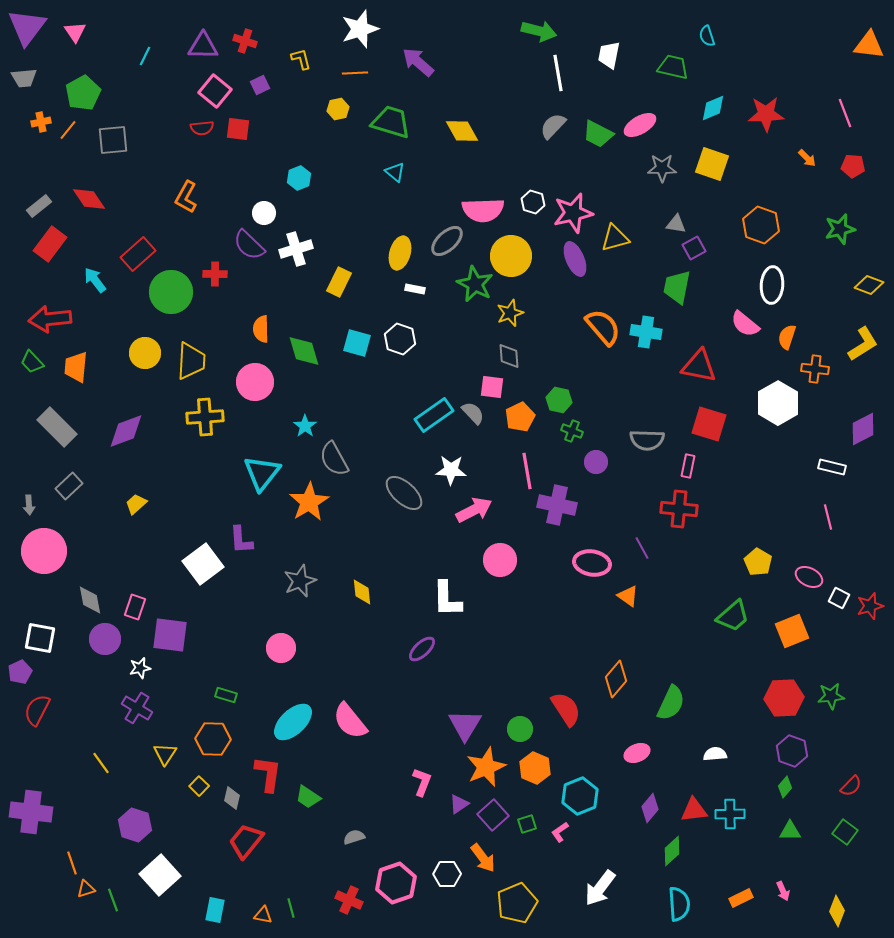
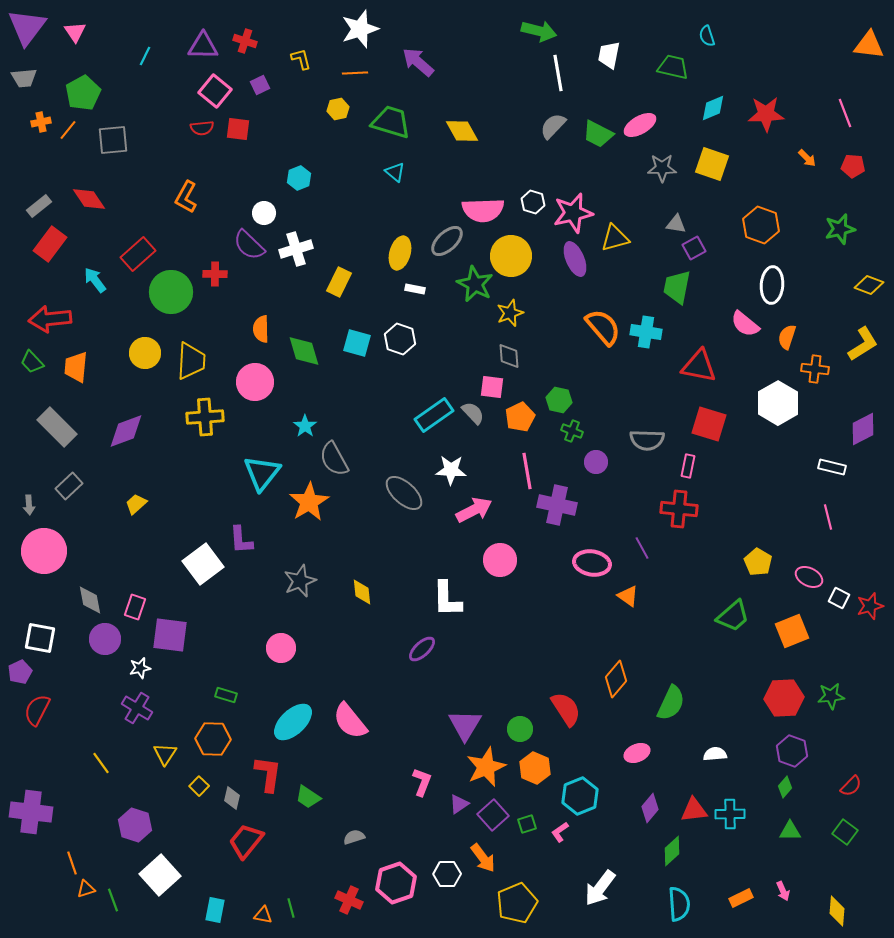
yellow diamond at (837, 911): rotated 16 degrees counterclockwise
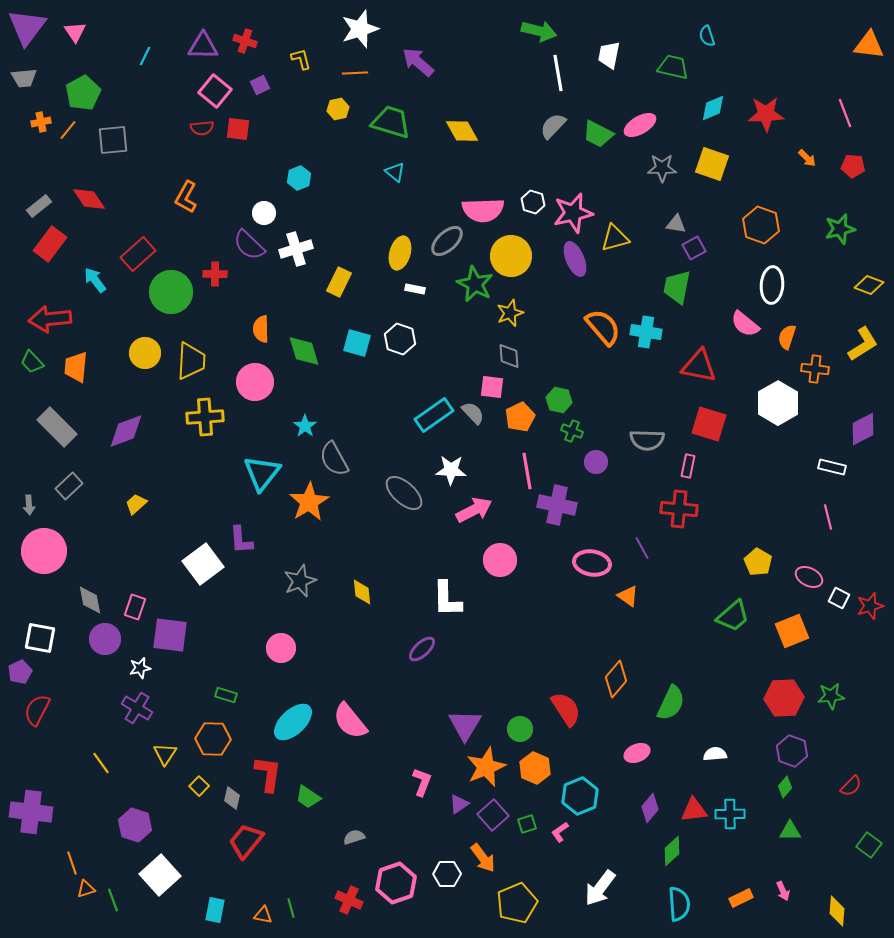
green square at (845, 832): moved 24 px right, 13 px down
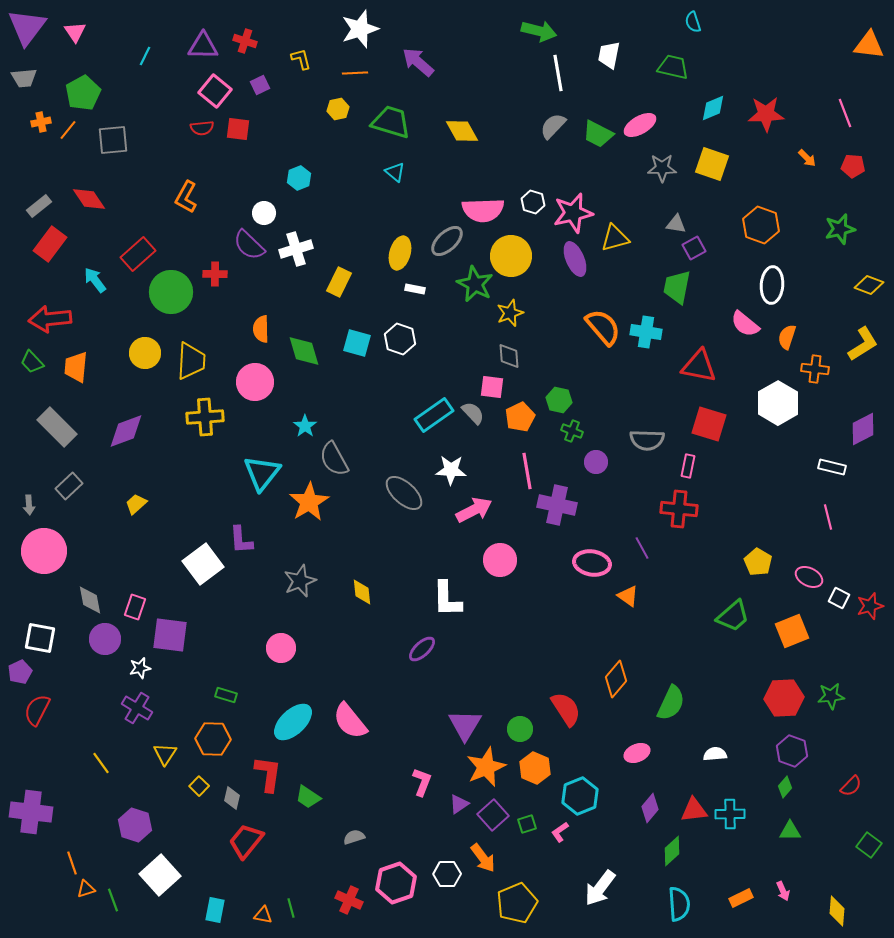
cyan semicircle at (707, 36): moved 14 px left, 14 px up
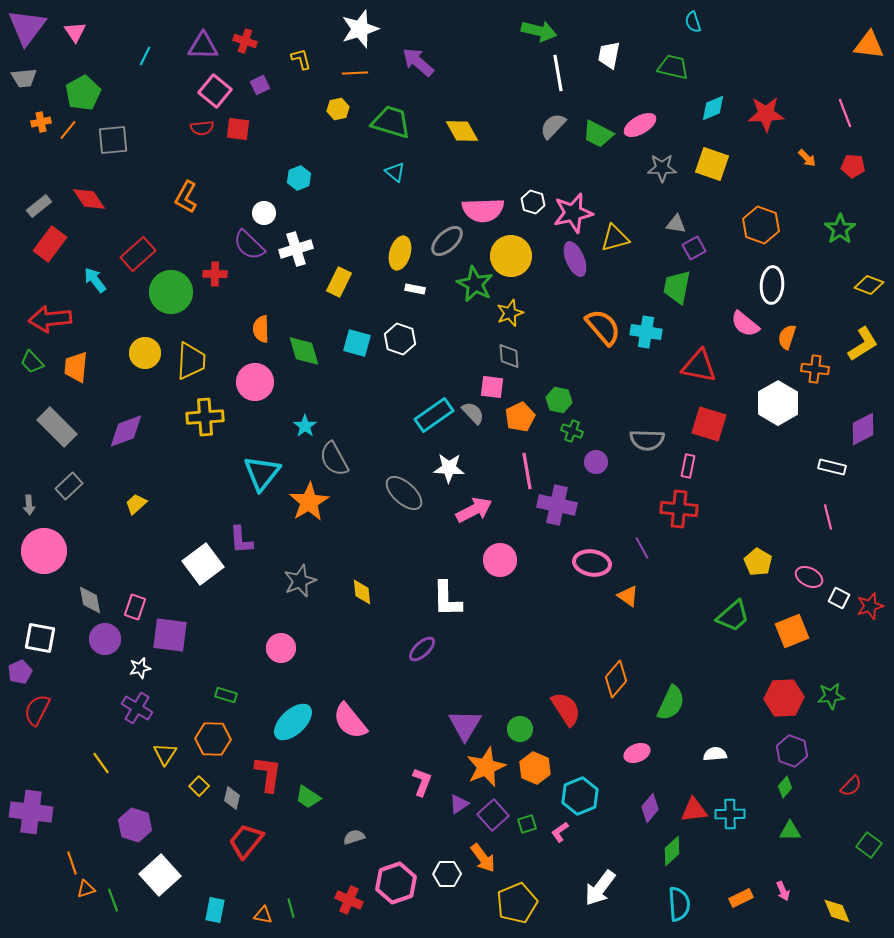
green star at (840, 229): rotated 20 degrees counterclockwise
white star at (451, 470): moved 2 px left, 2 px up
yellow diamond at (837, 911): rotated 28 degrees counterclockwise
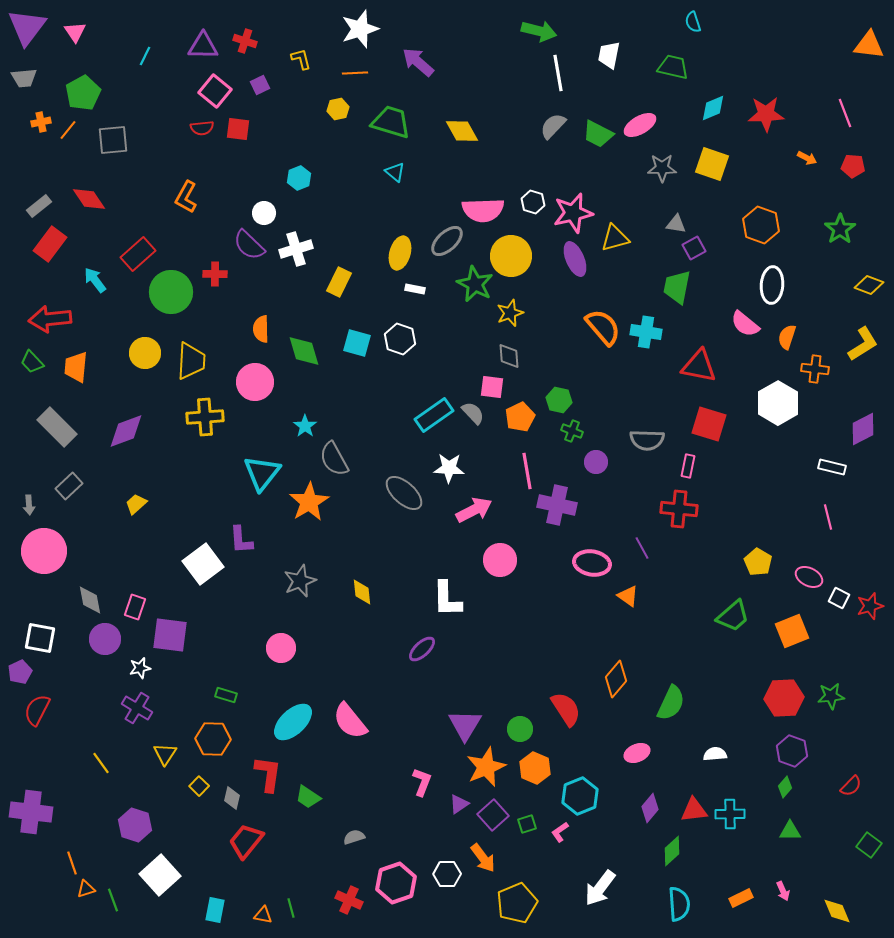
orange arrow at (807, 158): rotated 18 degrees counterclockwise
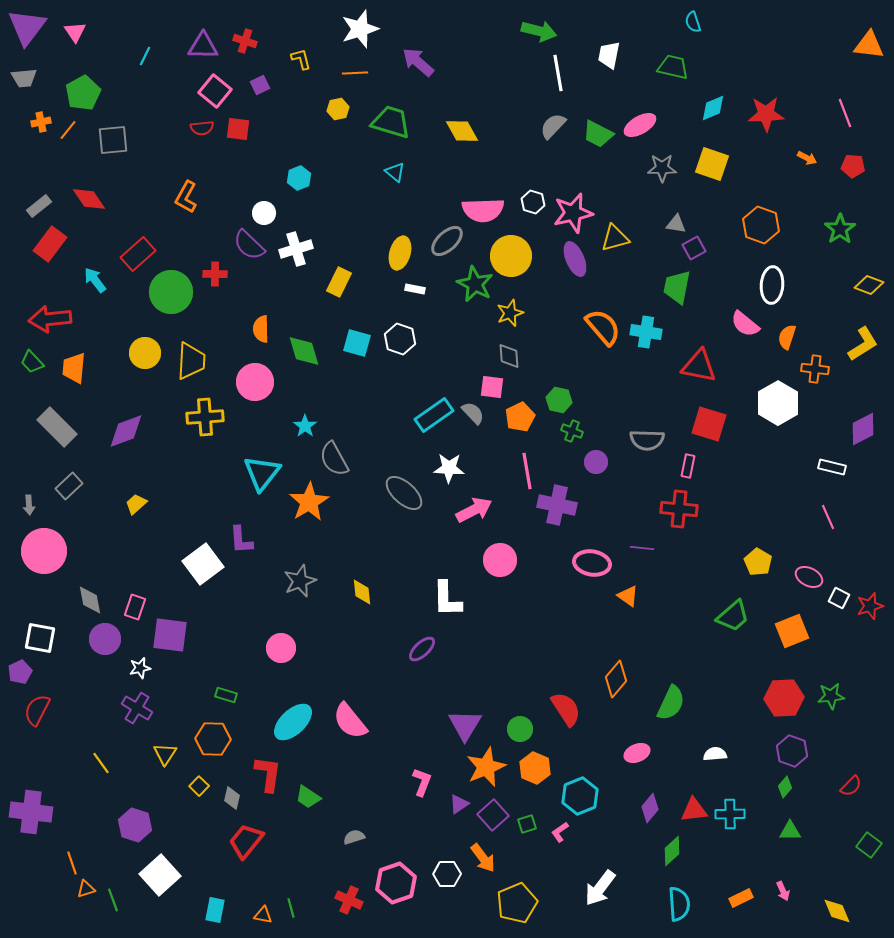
orange trapezoid at (76, 367): moved 2 px left, 1 px down
pink line at (828, 517): rotated 10 degrees counterclockwise
purple line at (642, 548): rotated 55 degrees counterclockwise
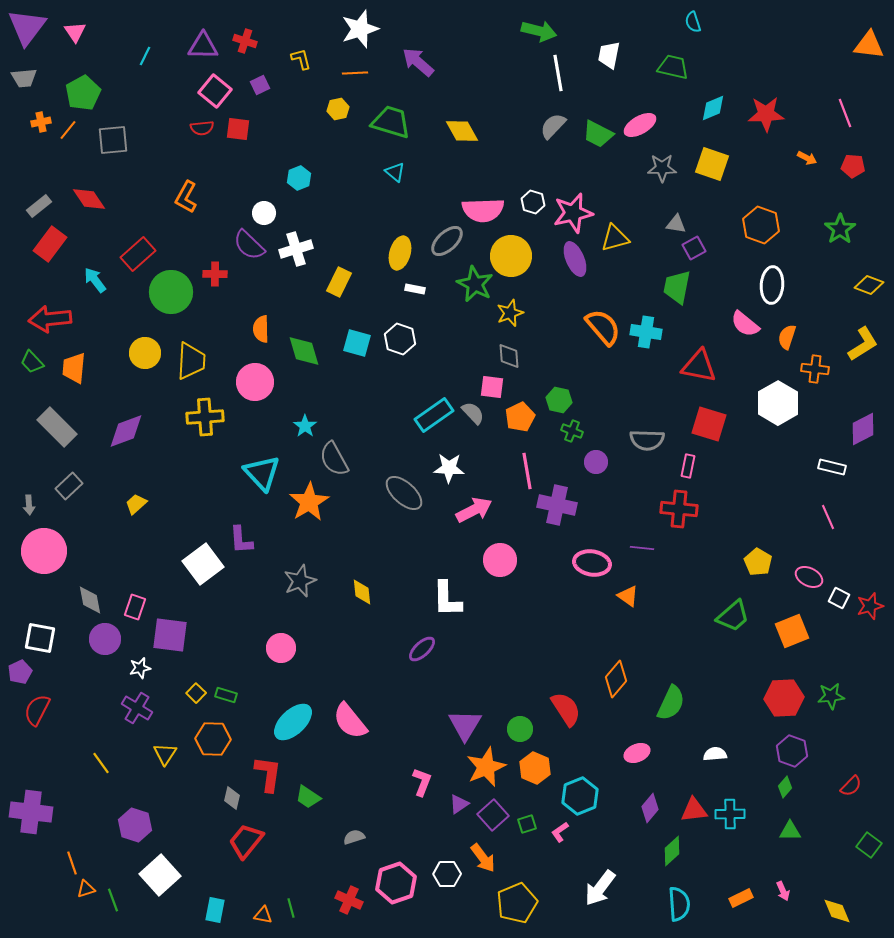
cyan triangle at (262, 473): rotated 21 degrees counterclockwise
yellow square at (199, 786): moved 3 px left, 93 px up
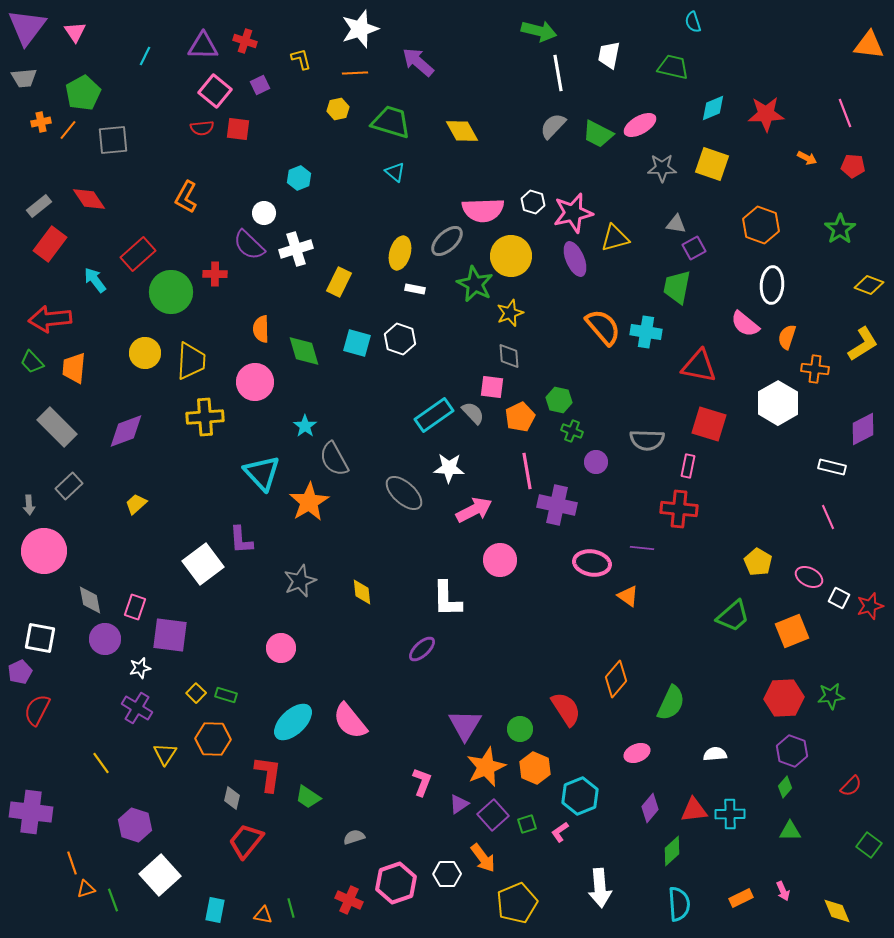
white arrow at (600, 888): rotated 42 degrees counterclockwise
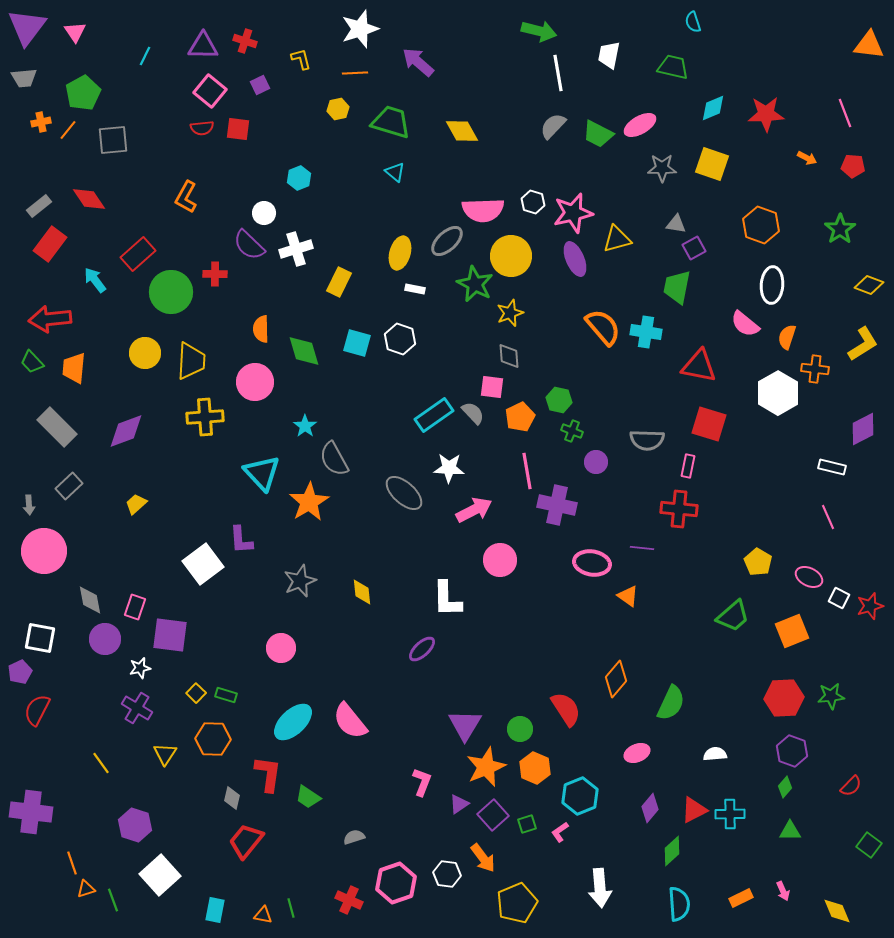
pink square at (215, 91): moved 5 px left
yellow triangle at (615, 238): moved 2 px right, 1 px down
white hexagon at (778, 403): moved 10 px up
red triangle at (694, 810): rotated 20 degrees counterclockwise
white hexagon at (447, 874): rotated 8 degrees clockwise
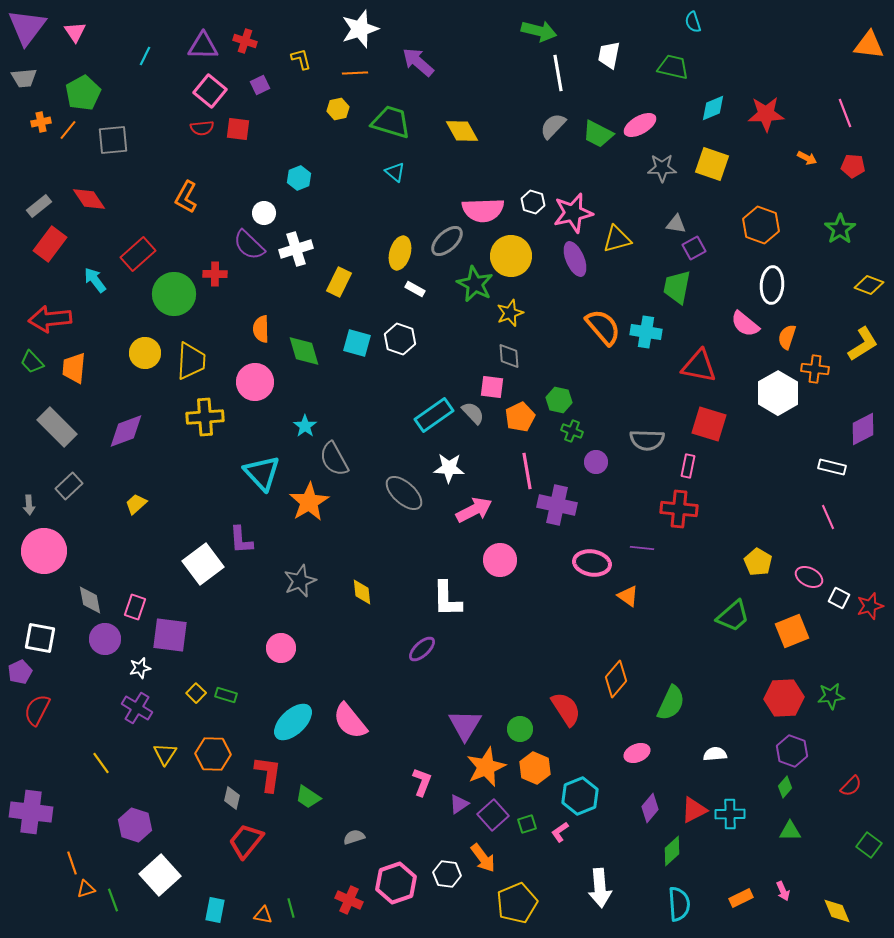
white rectangle at (415, 289): rotated 18 degrees clockwise
green circle at (171, 292): moved 3 px right, 2 px down
orange hexagon at (213, 739): moved 15 px down
